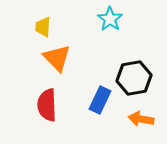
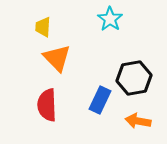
orange arrow: moved 3 px left, 2 px down
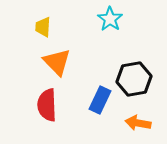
orange triangle: moved 4 px down
black hexagon: moved 1 px down
orange arrow: moved 2 px down
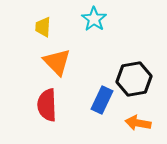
cyan star: moved 16 px left
blue rectangle: moved 2 px right
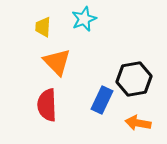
cyan star: moved 10 px left; rotated 15 degrees clockwise
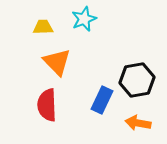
yellow trapezoid: rotated 85 degrees clockwise
black hexagon: moved 3 px right, 1 px down
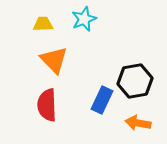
yellow trapezoid: moved 3 px up
orange triangle: moved 3 px left, 2 px up
black hexagon: moved 2 px left, 1 px down
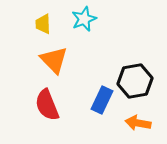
yellow trapezoid: rotated 90 degrees counterclockwise
red semicircle: rotated 20 degrees counterclockwise
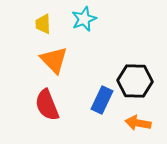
black hexagon: rotated 12 degrees clockwise
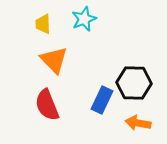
black hexagon: moved 1 px left, 2 px down
